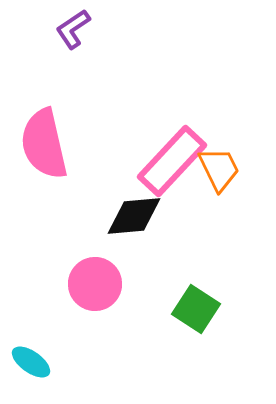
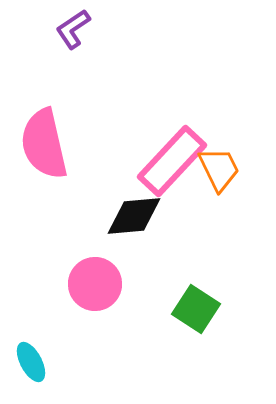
cyan ellipse: rotated 27 degrees clockwise
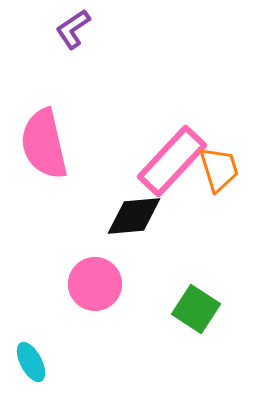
orange trapezoid: rotated 9 degrees clockwise
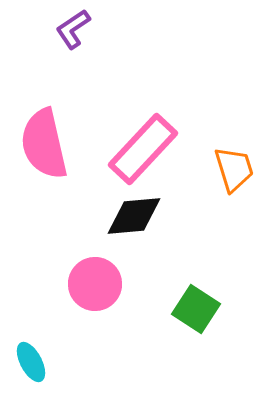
pink rectangle: moved 29 px left, 12 px up
orange trapezoid: moved 15 px right
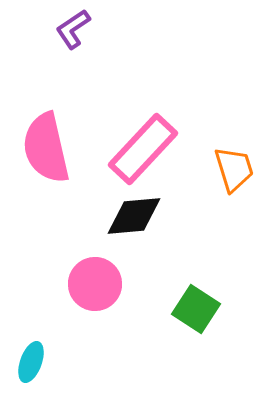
pink semicircle: moved 2 px right, 4 px down
cyan ellipse: rotated 48 degrees clockwise
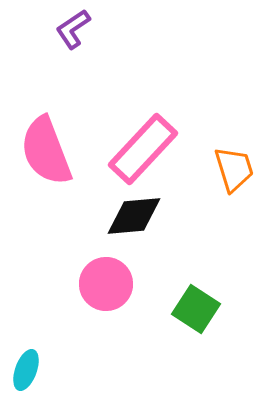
pink semicircle: moved 3 px down; rotated 8 degrees counterclockwise
pink circle: moved 11 px right
cyan ellipse: moved 5 px left, 8 px down
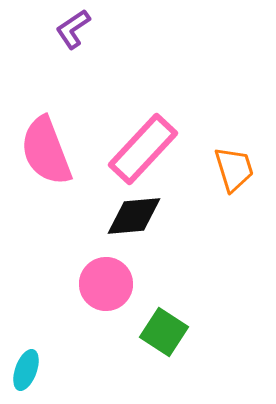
green square: moved 32 px left, 23 px down
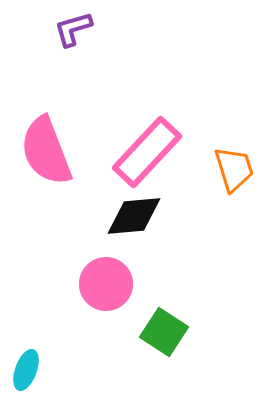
purple L-shape: rotated 18 degrees clockwise
pink rectangle: moved 4 px right, 3 px down
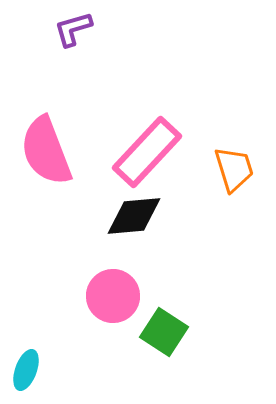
pink circle: moved 7 px right, 12 px down
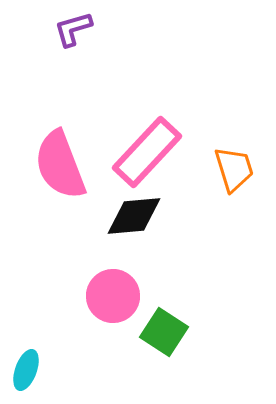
pink semicircle: moved 14 px right, 14 px down
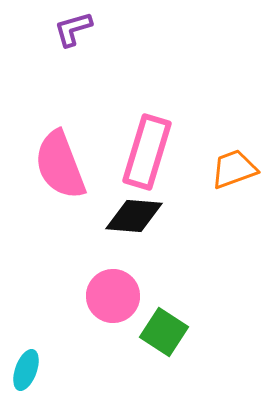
pink rectangle: rotated 26 degrees counterclockwise
orange trapezoid: rotated 93 degrees counterclockwise
black diamond: rotated 10 degrees clockwise
